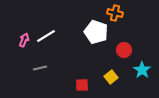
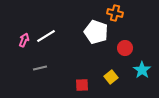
red circle: moved 1 px right, 2 px up
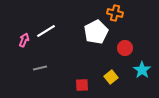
white pentagon: rotated 25 degrees clockwise
white line: moved 5 px up
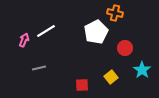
gray line: moved 1 px left
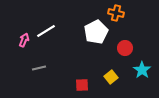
orange cross: moved 1 px right
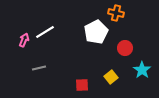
white line: moved 1 px left, 1 px down
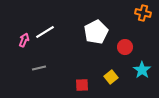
orange cross: moved 27 px right
red circle: moved 1 px up
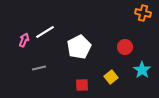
white pentagon: moved 17 px left, 15 px down
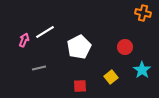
red square: moved 2 px left, 1 px down
